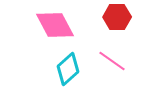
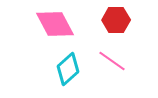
red hexagon: moved 1 px left, 3 px down
pink diamond: moved 1 px up
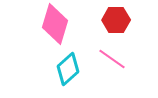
pink diamond: rotated 45 degrees clockwise
pink line: moved 2 px up
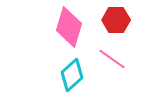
pink diamond: moved 14 px right, 3 px down
cyan diamond: moved 4 px right, 6 px down
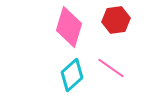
red hexagon: rotated 8 degrees counterclockwise
pink line: moved 1 px left, 9 px down
